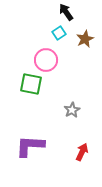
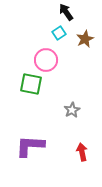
red arrow: rotated 36 degrees counterclockwise
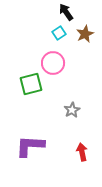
brown star: moved 5 px up
pink circle: moved 7 px right, 3 px down
green square: rotated 25 degrees counterclockwise
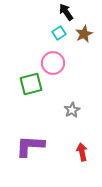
brown star: moved 1 px left
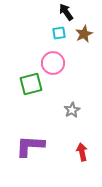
cyan square: rotated 24 degrees clockwise
